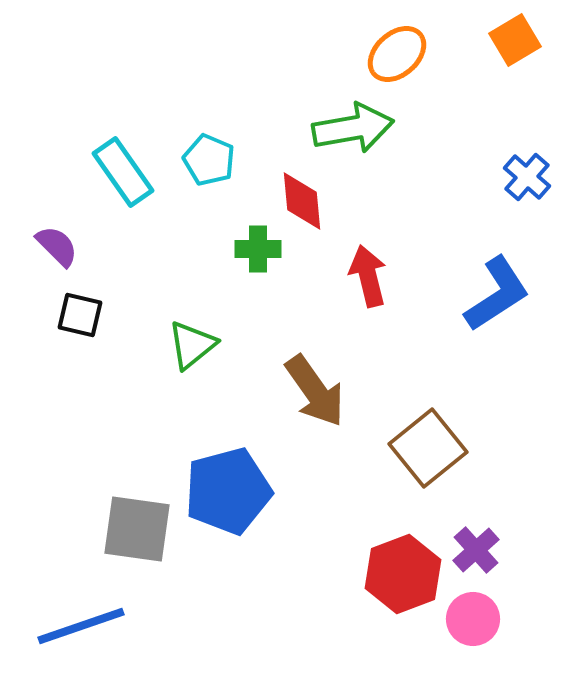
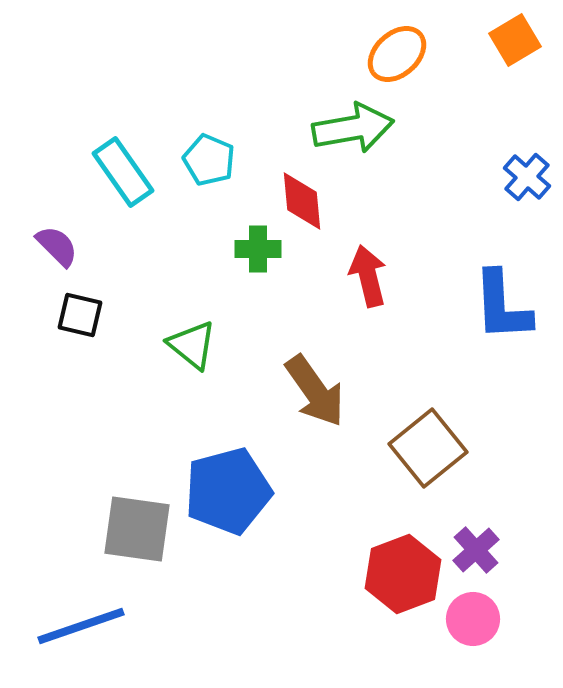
blue L-shape: moved 5 px right, 12 px down; rotated 120 degrees clockwise
green triangle: rotated 42 degrees counterclockwise
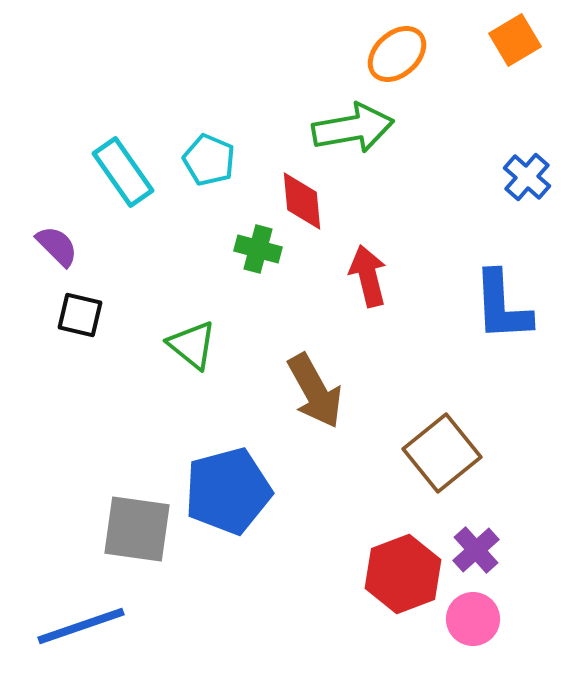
green cross: rotated 15 degrees clockwise
brown arrow: rotated 6 degrees clockwise
brown square: moved 14 px right, 5 px down
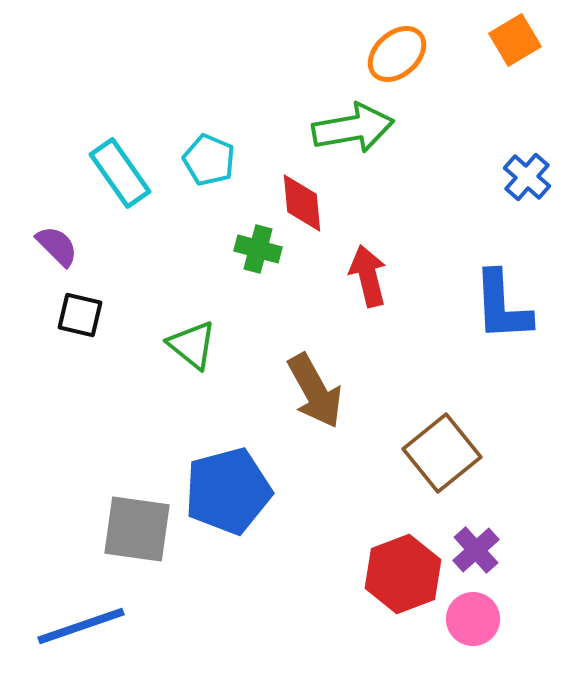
cyan rectangle: moved 3 px left, 1 px down
red diamond: moved 2 px down
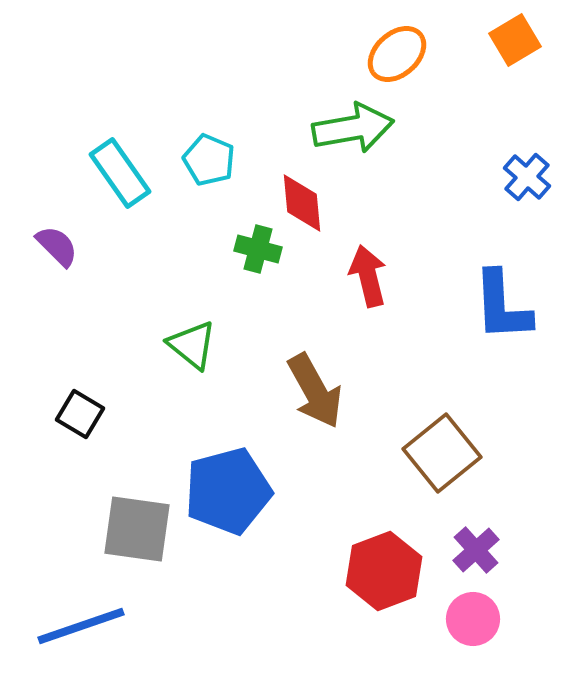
black square: moved 99 px down; rotated 18 degrees clockwise
red hexagon: moved 19 px left, 3 px up
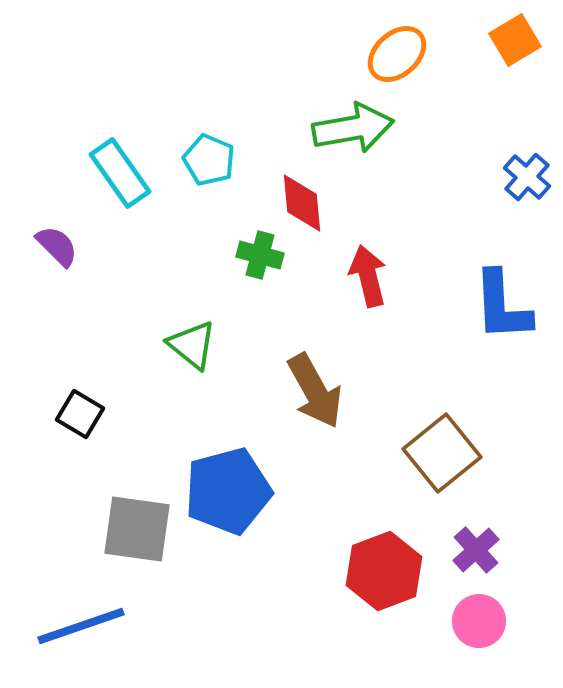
green cross: moved 2 px right, 6 px down
pink circle: moved 6 px right, 2 px down
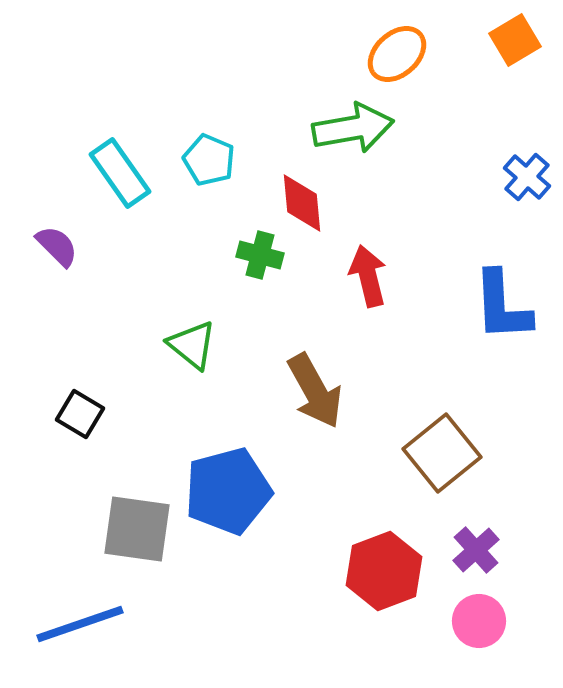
blue line: moved 1 px left, 2 px up
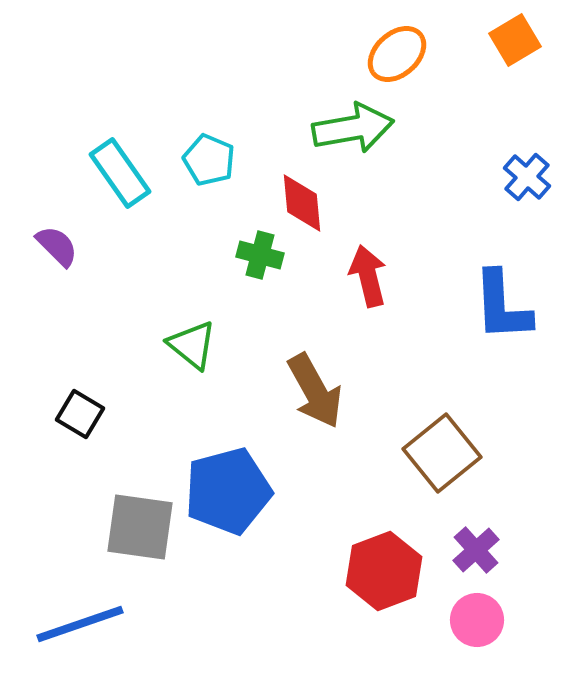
gray square: moved 3 px right, 2 px up
pink circle: moved 2 px left, 1 px up
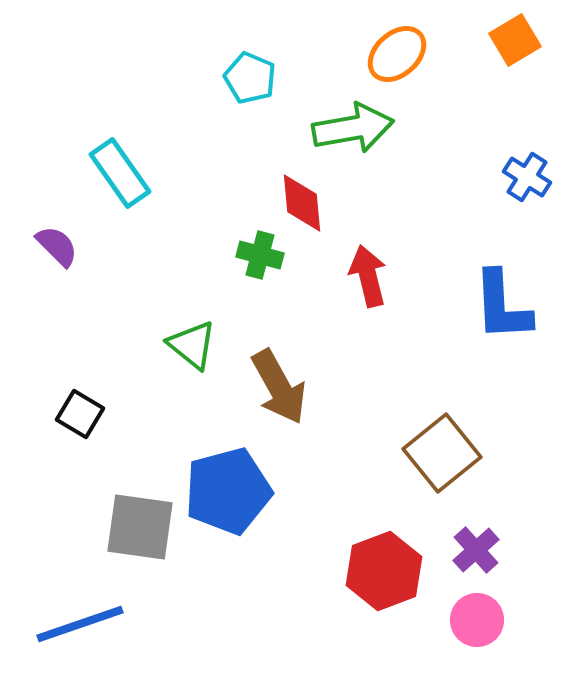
cyan pentagon: moved 41 px right, 82 px up
blue cross: rotated 9 degrees counterclockwise
brown arrow: moved 36 px left, 4 px up
